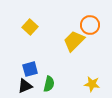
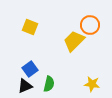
yellow square: rotated 21 degrees counterclockwise
blue square: rotated 21 degrees counterclockwise
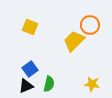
black triangle: moved 1 px right
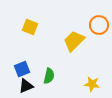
orange circle: moved 9 px right
blue square: moved 8 px left; rotated 14 degrees clockwise
green semicircle: moved 8 px up
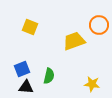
yellow trapezoid: rotated 25 degrees clockwise
black triangle: moved 1 px down; rotated 28 degrees clockwise
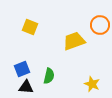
orange circle: moved 1 px right
yellow star: rotated 14 degrees clockwise
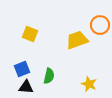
yellow square: moved 7 px down
yellow trapezoid: moved 3 px right, 1 px up
yellow star: moved 3 px left
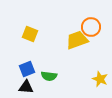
orange circle: moved 9 px left, 2 px down
blue square: moved 5 px right
green semicircle: rotated 84 degrees clockwise
yellow star: moved 11 px right, 5 px up
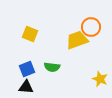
green semicircle: moved 3 px right, 9 px up
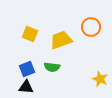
yellow trapezoid: moved 16 px left
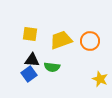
orange circle: moved 1 px left, 14 px down
yellow square: rotated 14 degrees counterclockwise
blue square: moved 2 px right, 5 px down; rotated 14 degrees counterclockwise
black triangle: moved 6 px right, 27 px up
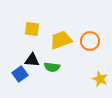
yellow square: moved 2 px right, 5 px up
blue square: moved 9 px left
